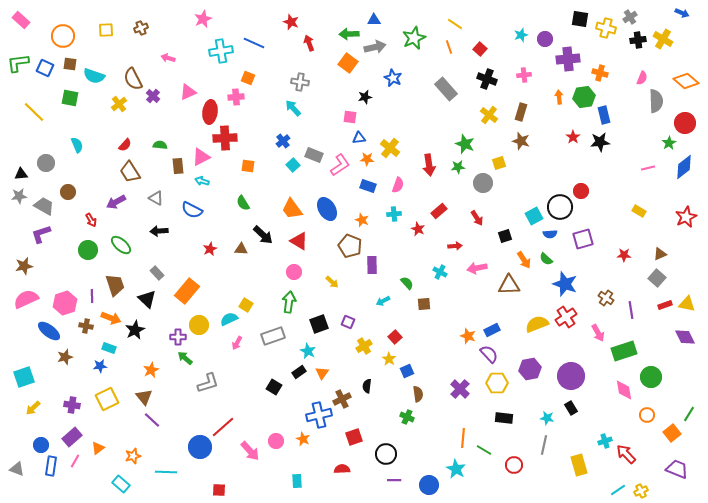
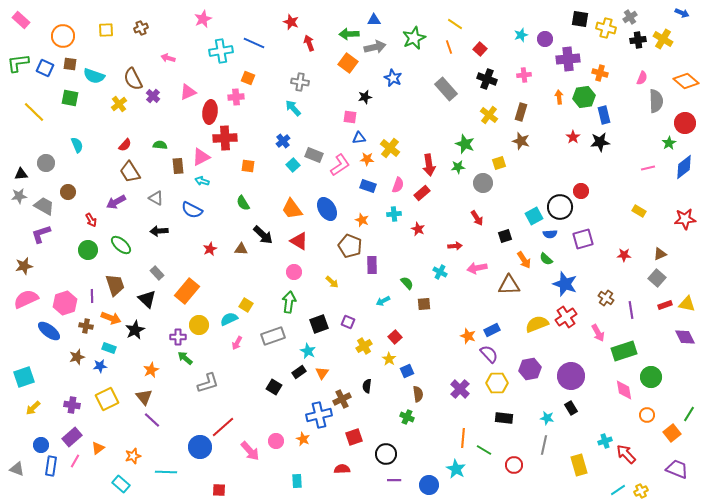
red rectangle at (439, 211): moved 17 px left, 18 px up
red star at (686, 217): moved 1 px left, 2 px down; rotated 20 degrees clockwise
brown star at (65, 357): moved 12 px right
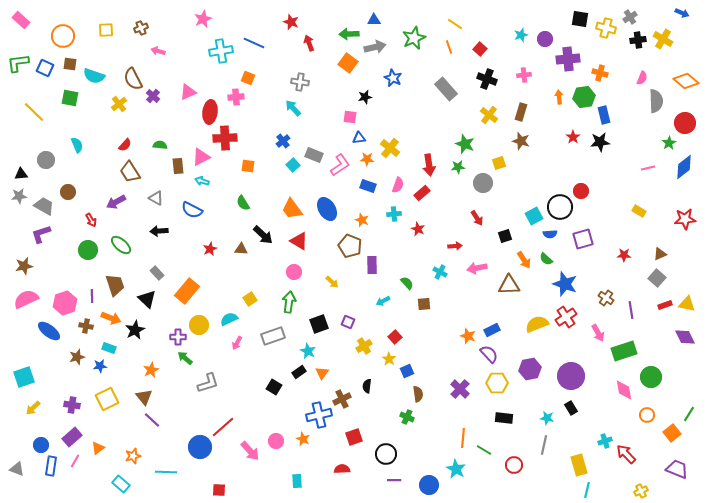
pink arrow at (168, 58): moved 10 px left, 7 px up
gray circle at (46, 163): moved 3 px up
yellow square at (246, 305): moved 4 px right, 6 px up; rotated 24 degrees clockwise
cyan line at (618, 490): moved 31 px left; rotated 42 degrees counterclockwise
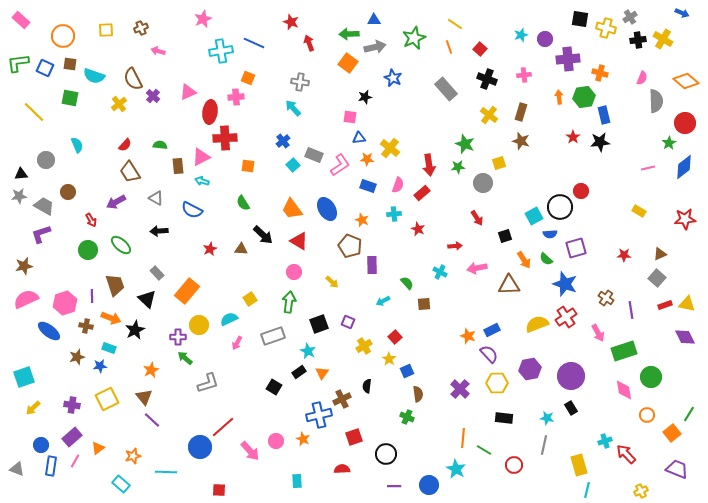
purple square at (583, 239): moved 7 px left, 9 px down
purple line at (394, 480): moved 6 px down
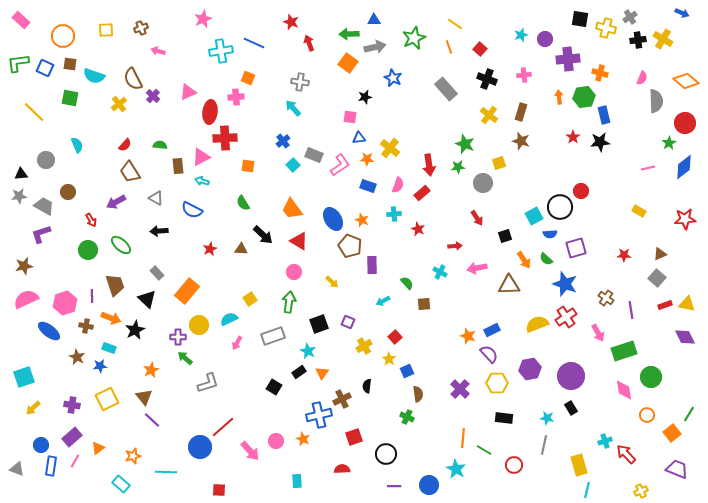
blue ellipse at (327, 209): moved 6 px right, 10 px down
brown star at (77, 357): rotated 28 degrees counterclockwise
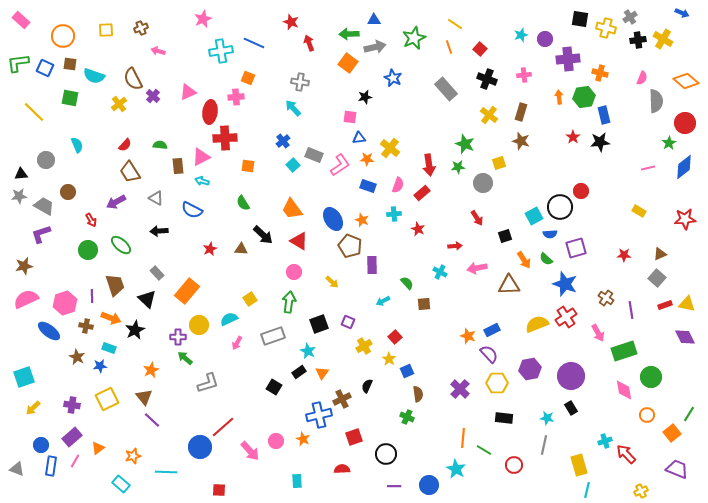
black semicircle at (367, 386): rotated 16 degrees clockwise
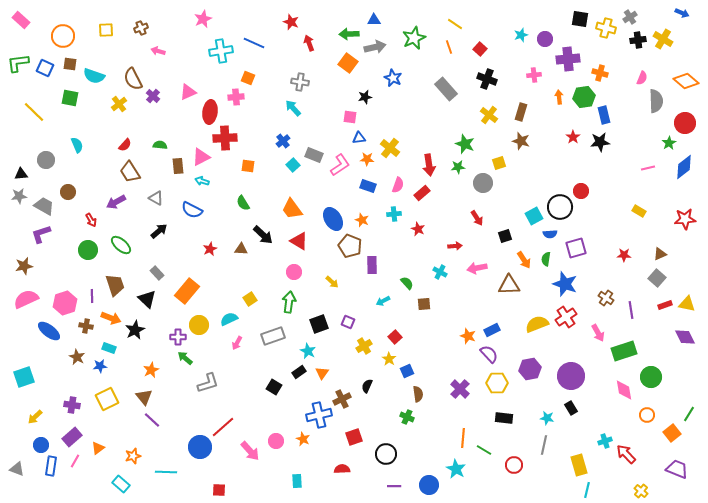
pink cross at (524, 75): moved 10 px right
black arrow at (159, 231): rotated 144 degrees clockwise
green semicircle at (546, 259): rotated 56 degrees clockwise
yellow arrow at (33, 408): moved 2 px right, 9 px down
yellow cross at (641, 491): rotated 24 degrees counterclockwise
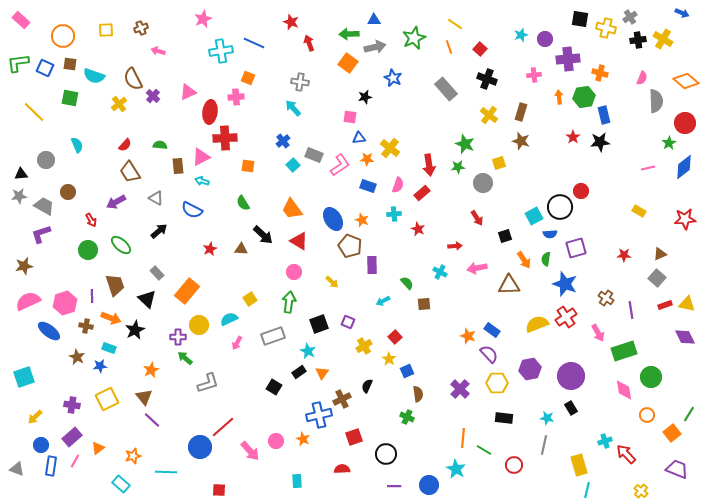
pink semicircle at (26, 299): moved 2 px right, 2 px down
blue rectangle at (492, 330): rotated 63 degrees clockwise
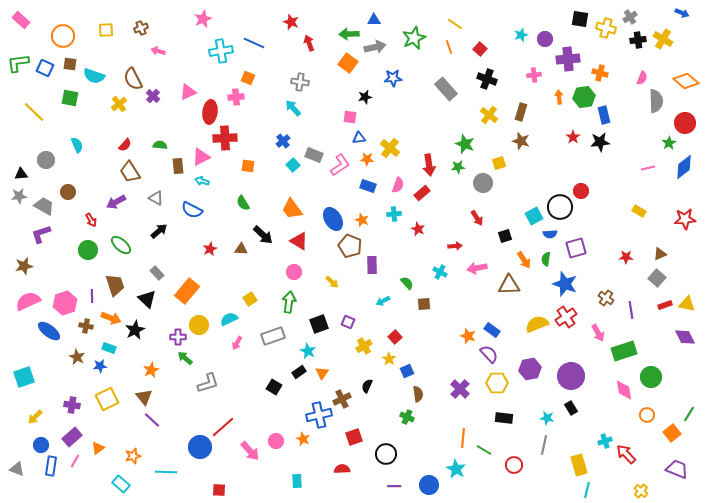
blue star at (393, 78): rotated 30 degrees counterclockwise
red star at (624, 255): moved 2 px right, 2 px down
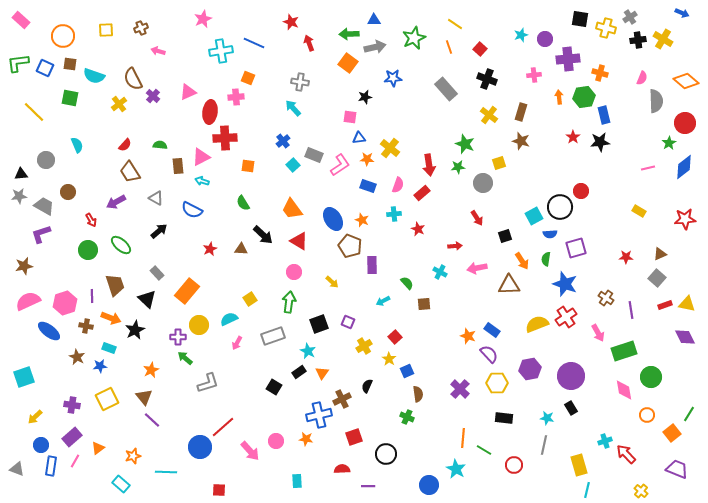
orange arrow at (524, 260): moved 2 px left, 1 px down
orange star at (303, 439): moved 3 px right; rotated 16 degrees counterclockwise
purple line at (394, 486): moved 26 px left
